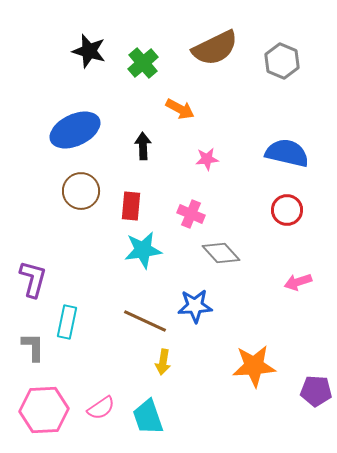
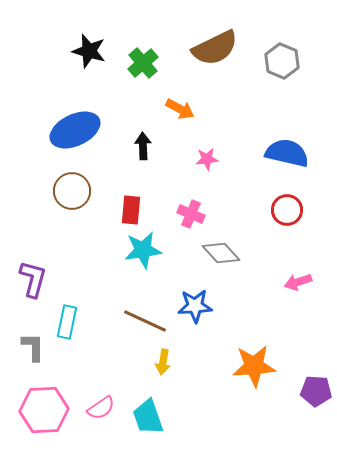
brown circle: moved 9 px left
red rectangle: moved 4 px down
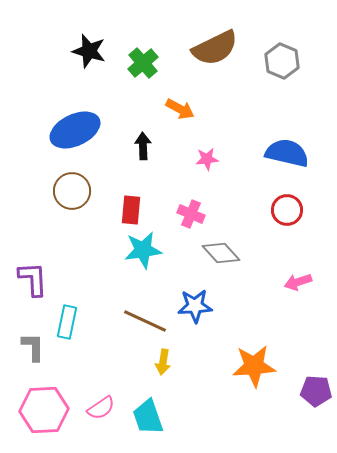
purple L-shape: rotated 18 degrees counterclockwise
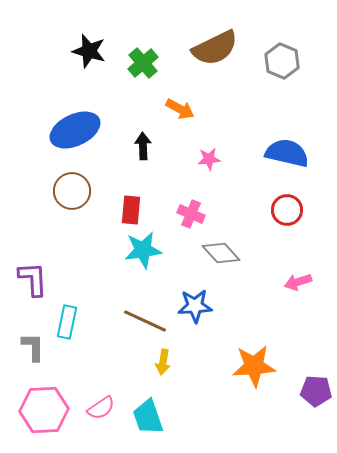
pink star: moved 2 px right
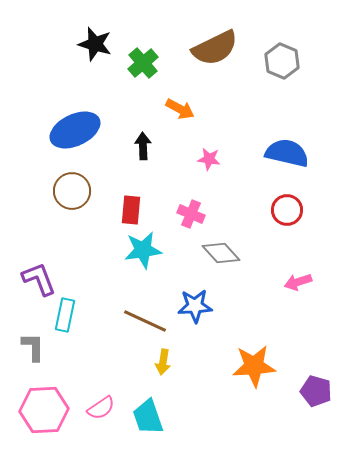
black star: moved 6 px right, 7 px up
pink star: rotated 15 degrees clockwise
purple L-shape: moved 6 px right; rotated 18 degrees counterclockwise
cyan rectangle: moved 2 px left, 7 px up
purple pentagon: rotated 12 degrees clockwise
